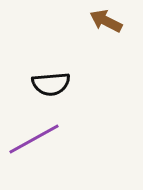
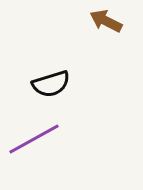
black semicircle: rotated 12 degrees counterclockwise
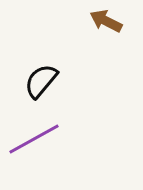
black semicircle: moved 10 px left, 3 px up; rotated 147 degrees clockwise
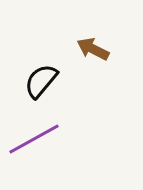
brown arrow: moved 13 px left, 28 px down
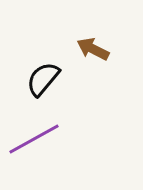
black semicircle: moved 2 px right, 2 px up
